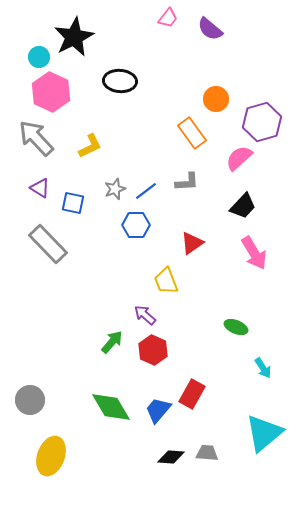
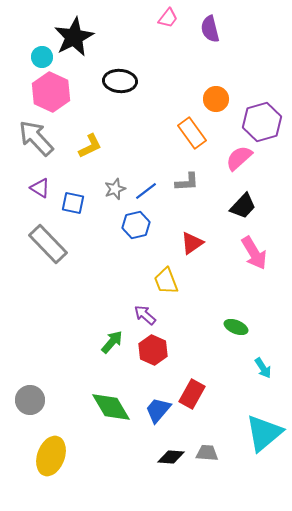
purple semicircle: rotated 36 degrees clockwise
cyan circle: moved 3 px right
blue hexagon: rotated 12 degrees counterclockwise
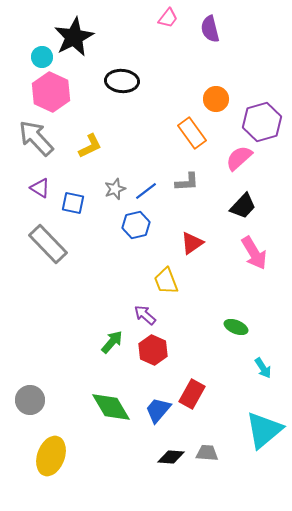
black ellipse: moved 2 px right
cyan triangle: moved 3 px up
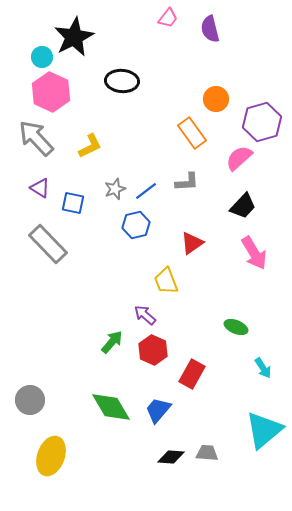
red rectangle: moved 20 px up
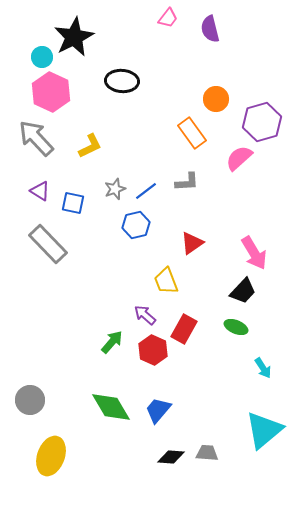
purple triangle: moved 3 px down
black trapezoid: moved 85 px down
red rectangle: moved 8 px left, 45 px up
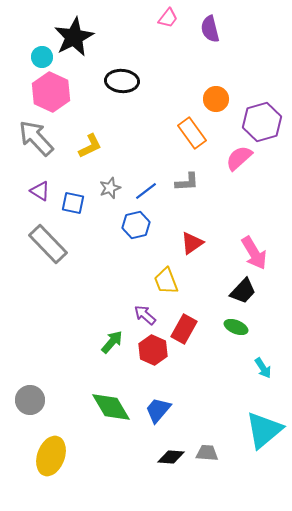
gray star: moved 5 px left, 1 px up
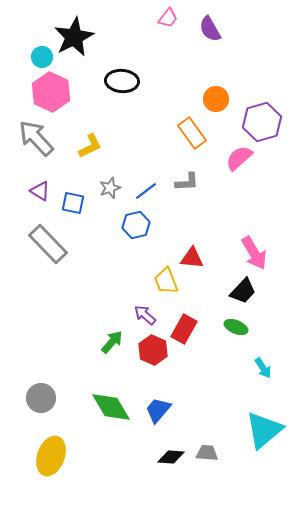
purple semicircle: rotated 16 degrees counterclockwise
red triangle: moved 15 px down; rotated 40 degrees clockwise
gray circle: moved 11 px right, 2 px up
